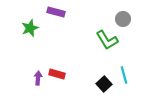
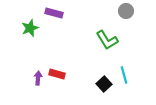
purple rectangle: moved 2 px left, 1 px down
gray circle: moved 3 px right, 8 px up
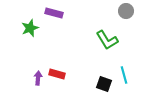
black square: rotated 28 degrees counterclockwise
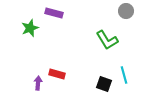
purple arrow: moved 5 px down
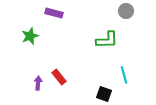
green star: moved 8 px down
green L-shape: rotated 60 degrees counterclockwise
red rectangle: moved 2 px right, 3 px down; rotated 35 degrees clockwise
black square: moved 10 px down
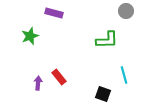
black square: moved 1 px left
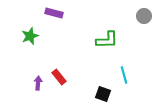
gray circle: moved 18 px right, 5 px down
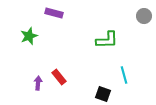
green star: moved 1 px left
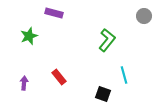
green L-shape: rotated 50 degrees counterclockwise
purple arrow: moved 14 px left
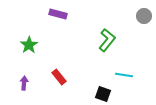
purple rectangle: moved 4 px right, 1 px down
green star: moved 9 px down; rotated 12 degrees counterclockwise
cyan line: rotated 66 degrees counterclockwise
